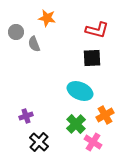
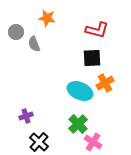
orange cross: moved 32 px up
green cross: moved 2 px right
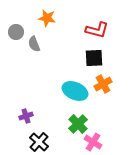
black square: moved 2 px right
orange cross: moved 2 px left, 1 px down
cyan ellipse: moved 5 px left
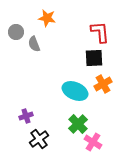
red L-shape: moved 3 px right, 2 px down; rotated 110 degrees counterclockwise
black cross: moved 3 px up; rotated 12 degrees clockwise
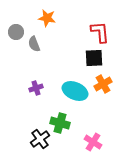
purple cross: moved 10 px right, 28 px up
green cross: moved 18 px left, 1 px up; rotated 30 degrees counterclockwise
black cross: moved 1 px right
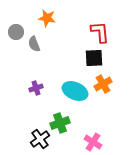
green cross: rotated 36 degrees counterclockwise
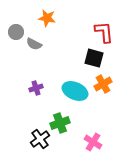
red L-shape: moved 4 px right
gray semicircle: rotated 42 degrees counterclockwise
black square: rotated 18 degrees clockwise
